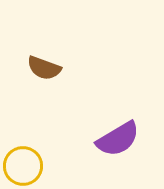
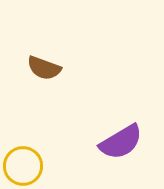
purple semicircle: moved 3 px right, 3 px down
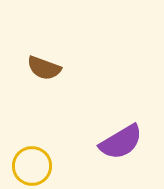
yellow circle: moved 9 px right
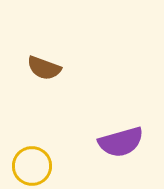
purple semicircle: rotated 15 degrees clockwise
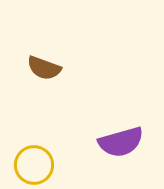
yellow circle: moved 2 px right, 1 px up
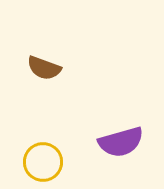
yellow circle: moved 9 px right, 3 px up
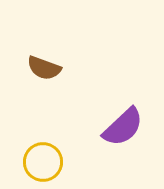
purple semicircle: moved 2 px right, 15 px up; rotated 27 degrees counterclockwise
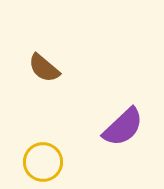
brown semicircle: rotated 20 degrees clockwise
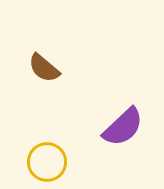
yellow circle: moved 4 px right
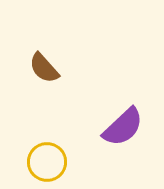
brown semicircle: rotated 8 degrees clockwise
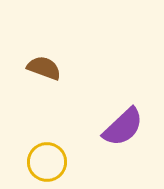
brown semicircle: rotated 152 degrees clockwise
